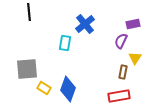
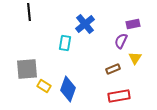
brown rectangle: moved 10 px left, 3 px up; rotated 56 degrees clockwise
yellow rectangle: moved 2 px up
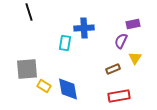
black line: rotated 12 degrees counterclockwise
blue cross: moved 1 px left, 4 px down; rotated 36 degrees clockwise
blue diamond: rotated 30 degrees counterclockwise
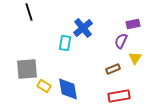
blue cross: moved 1 px left; rotated 36 degrees counterclockwise
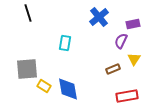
black line: moved 1 px left, 1 px down
blue cross: moved 16 px right, 11 px up
yellow triangle: moved 1 px left, 1 px down
red rectangle: moved 8 px right
